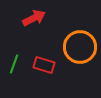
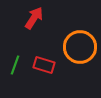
red arrow: rotated 30 degrees counterclockwise
green line: moved 1 px right, 1 px down
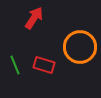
green line: rotated 42 degrees counterclockwise
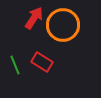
orange circle: moved 17 px left, 22 px up
red rectangle: moved 2 px left, 3 px up; rotated 15 degrees clockwise
